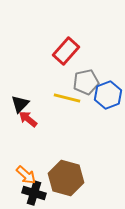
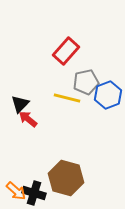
orange arrow: moved 10 px left, 16 px down
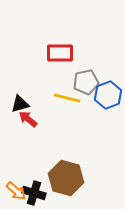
red rectangle: moved 6 px left, 2 px down; rotated 48 degrees clockwise
black triangle: rotated 30 degrees clockwise
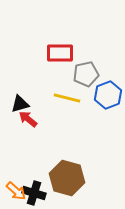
gray pentagon: moved 8 px up
brown hexagon: moved 1 px right
